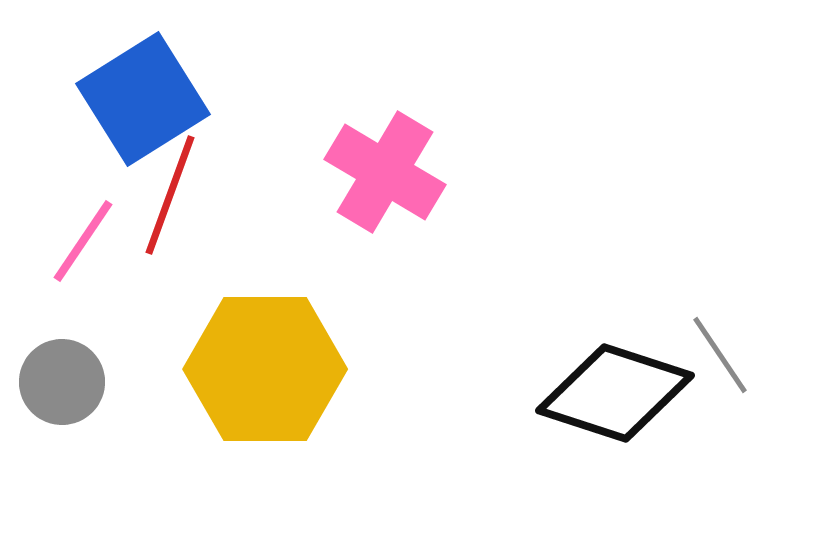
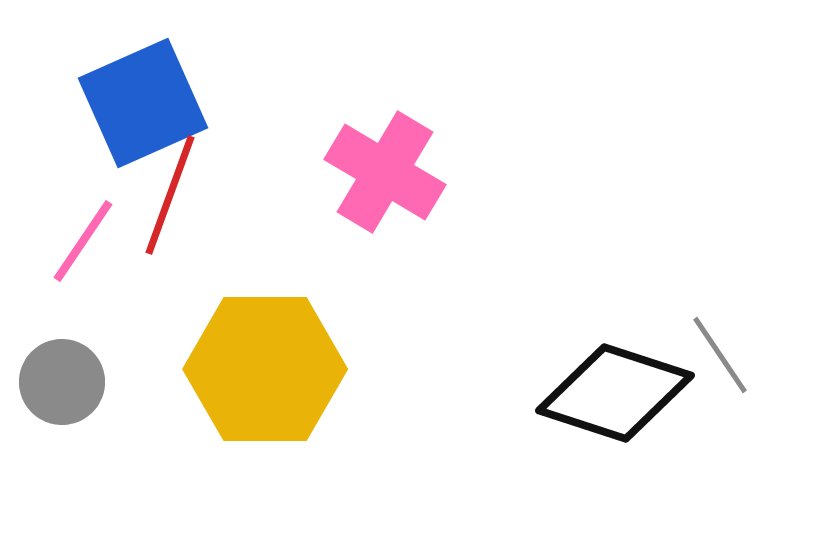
blue square: moved 4 px down; rotated 8 degrees clockwise
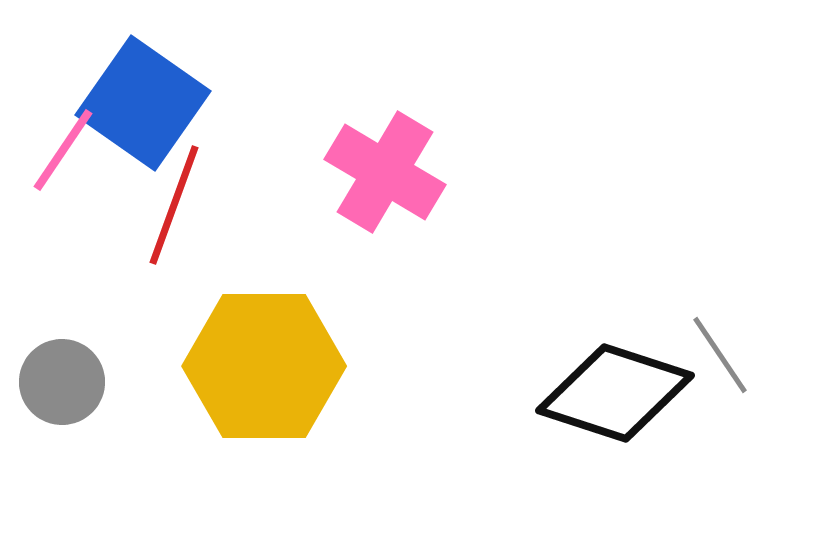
blue square: rotated 31 degrees counterclockwise
red line: moved 4 px right, 10 px down
pink line: moved 20 px left, 91 px up
yellow hexagon: moved 1 px left, 3 px up
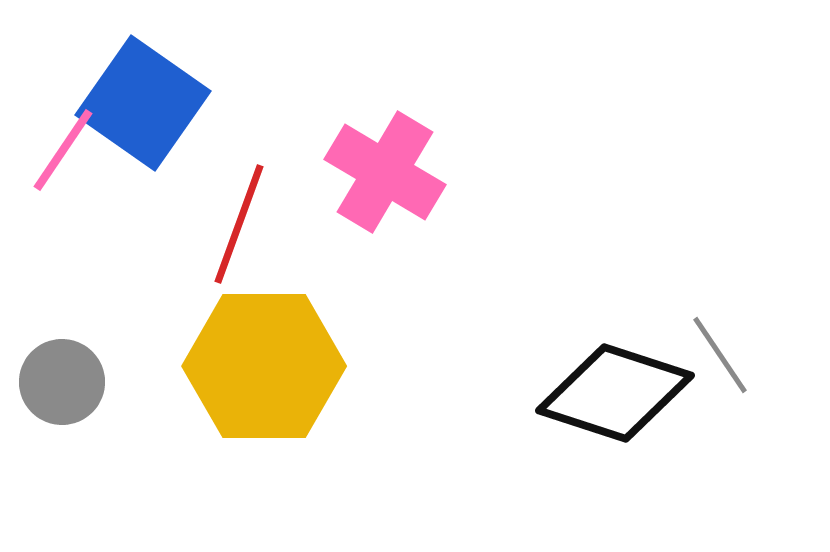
red line: moved 65 px right, 19 px down
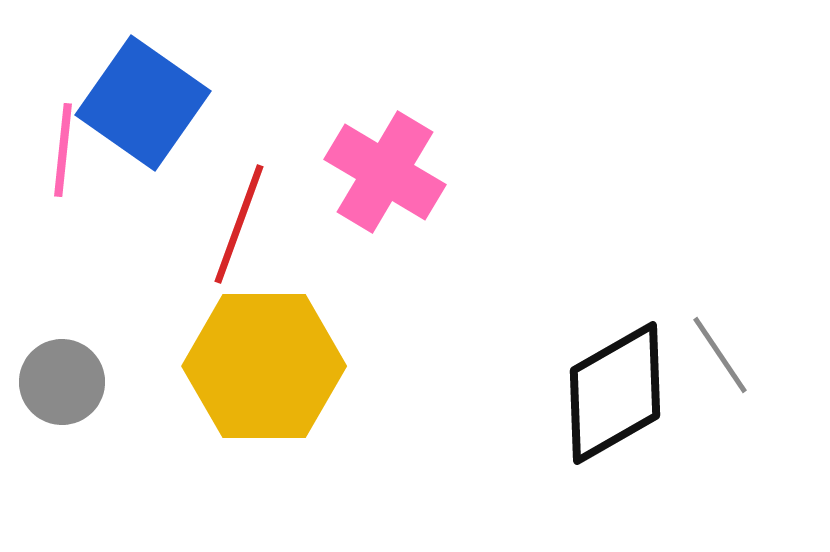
pink line: rotated 28 degrees counterclockwise
black diamond: rotated 48 degrees counterclockwise
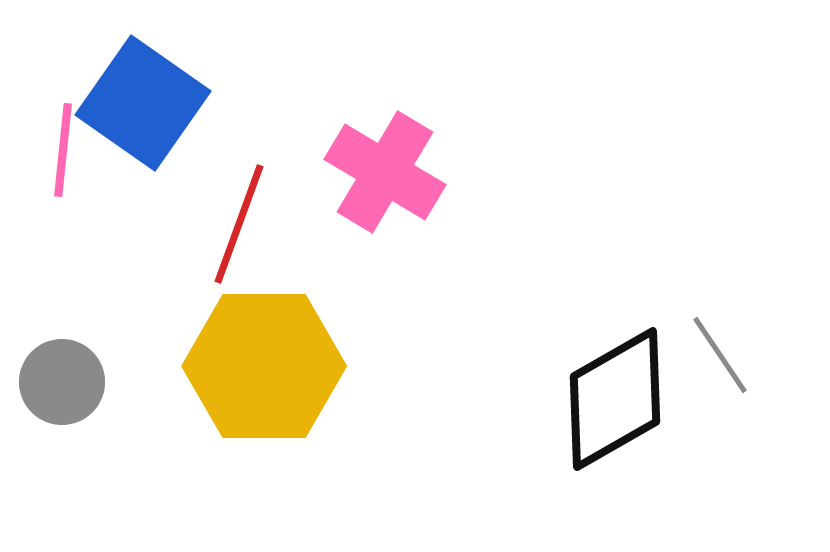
black diamond: moved 6 px down
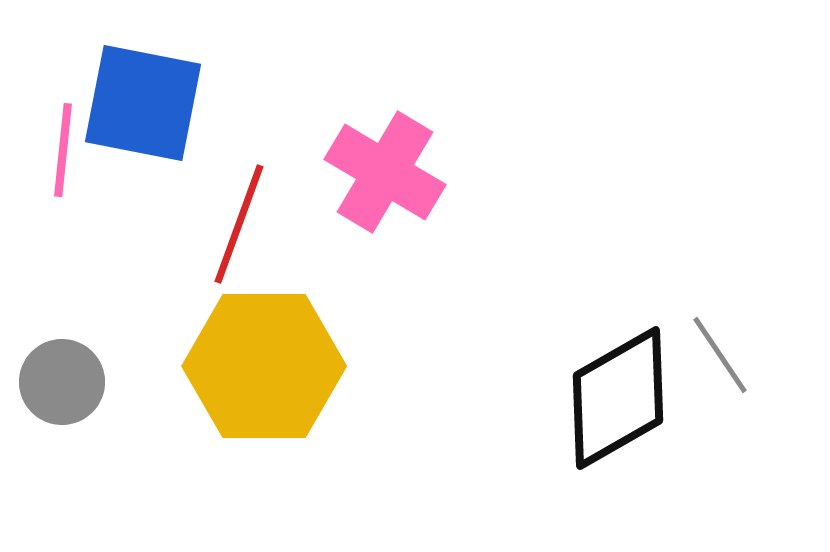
blue square: rotated 24 degrees counterclockwise
black diamond: moved 3 px right, 1 px up
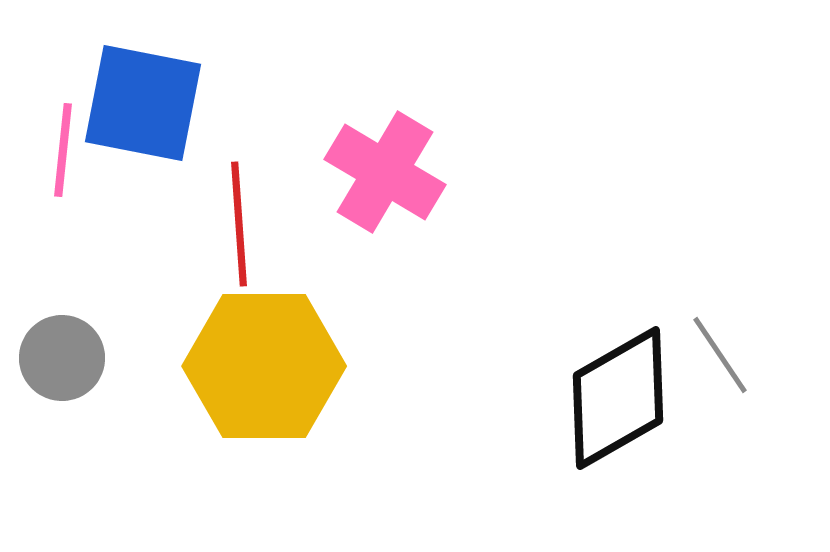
red line: rotated 24 degrees counterclockwise
gray circle: moved 24 px up
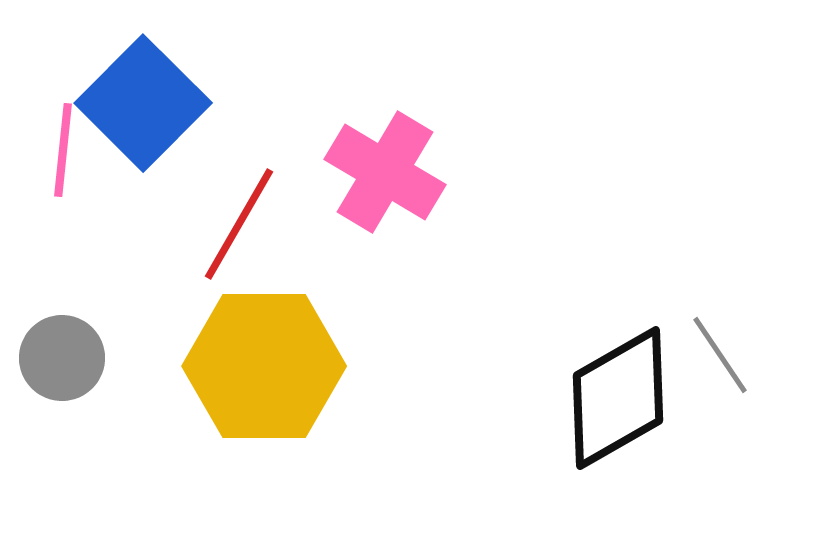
blue square: rotated 34 degrees clockwise
red line: rotated 34 degrees clockwise
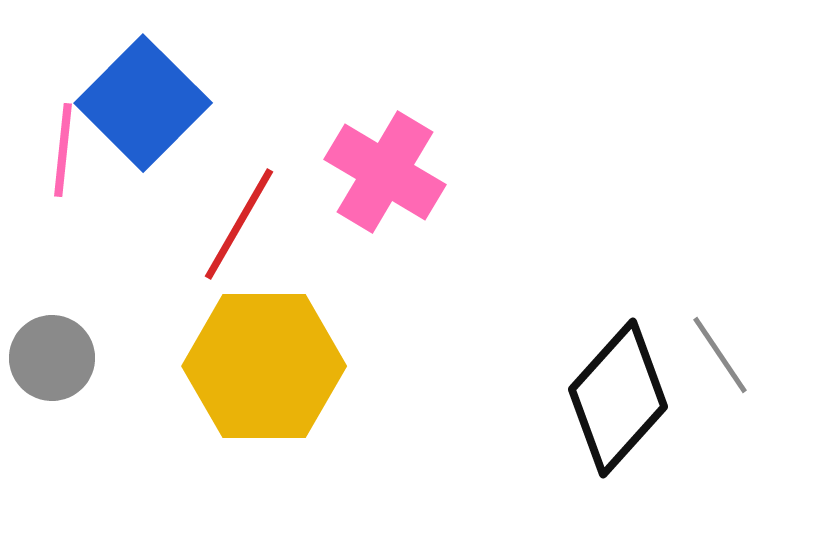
gray circle: moved 10 px left
black diamond: rotated 18 degrees counterclockwise
